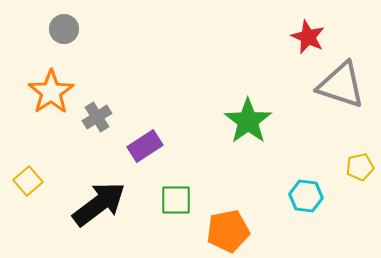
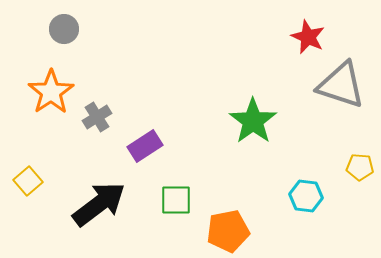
green star: moved 5 px right
yellow pentagon: rotated 16 degrees clockwise
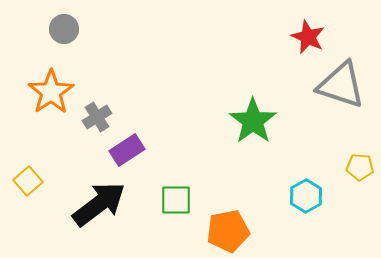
purple rectangle: moved 18 px left, 4 px down
cyan hexagon: rotated 24 degrees clockwise
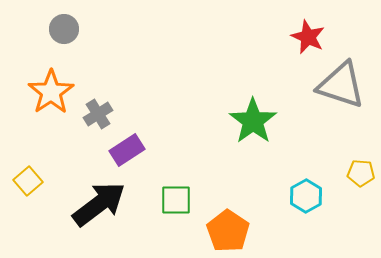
gray cross: moved 1 px right, 3 px up
yellow pentagon: moved 1 px right, 6 px down
orange pentagon: rotated 27 degrees counterclockwise
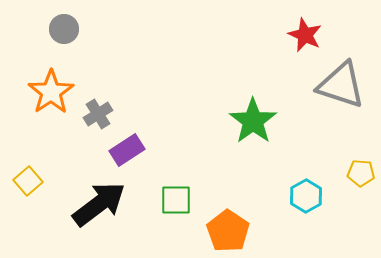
red star: moved 3 px left, 2 px up
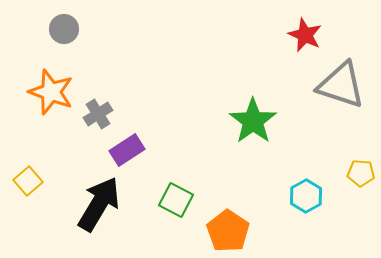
orange star: rotated 18 degrees counterclockwise
green square: rotated 28 degrees clockwise
black arrow: rotated 22 degrees counterclockwise
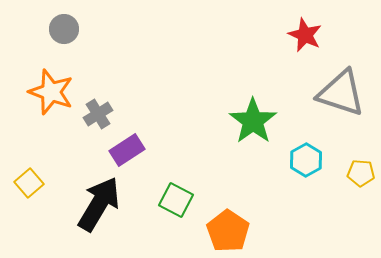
gray triangle: moved 8 px down
yellow square: moved 1 px right, 2 px down
cyan hexagon: moved 36 px up
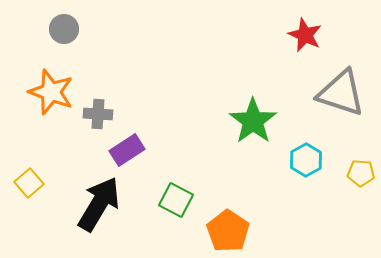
gray cross: rotated 36 degrees clockwise
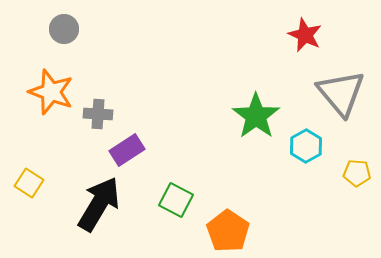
gray triangle: rotated 32 degrees clockwise
green star: moved 3 px right, 5 px up
cyan hexagon: moved 14 px up
yellow pentagon: moved 4 px left
yellow square: rotated 16 degrees counterclockwise
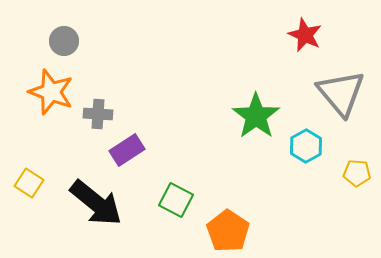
gray circle: moved 12 px down
black arrow: moved 3 px left, 1 px up; rotated 98 degrees clockwise
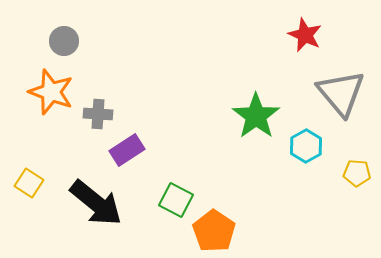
orange pentagon: moved 14 px left
